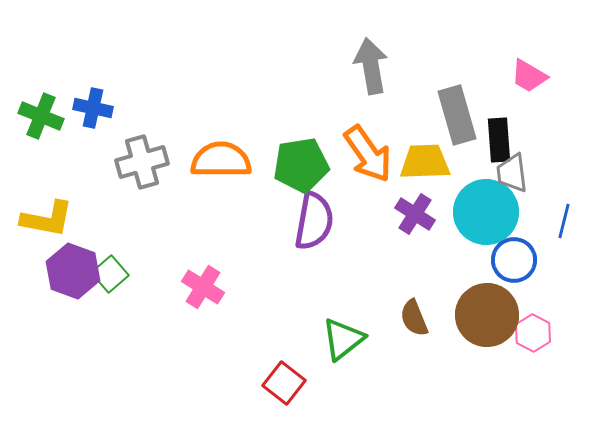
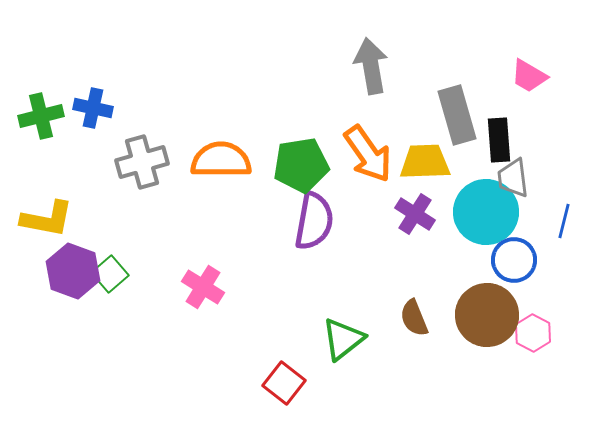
green cross: rotated 36 degrees counterclockwise
gray trapezoid: moved 1 px right, 5 px down
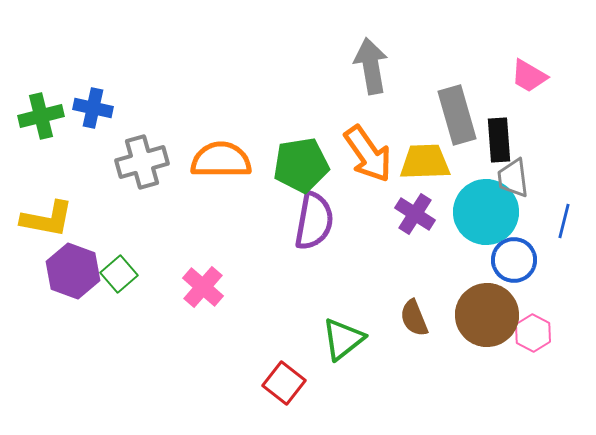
green square: moved 9 px right
pink cross: rotated 9 degrees clockwise
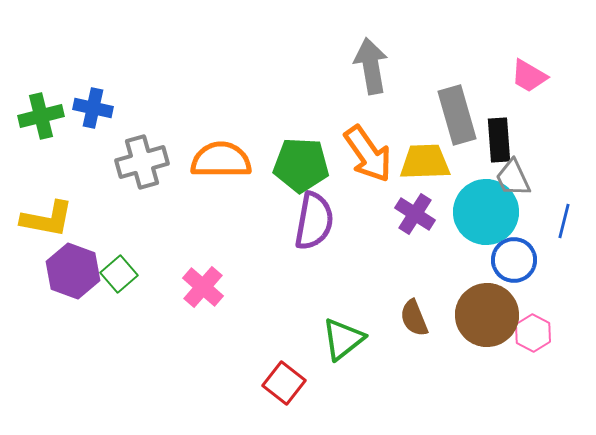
green pentagon: rotated 12 degrees clockwise
gray trapezoid: rotated 18 degrees counterclockwise
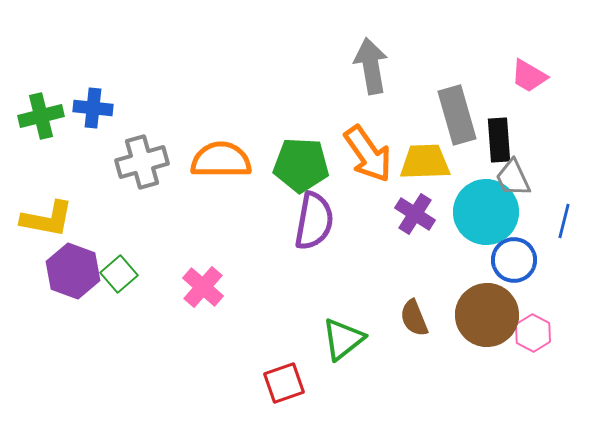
blue cross: rotated 6 degrees counterclockwise
red square: rotated 33 degrees clockwise
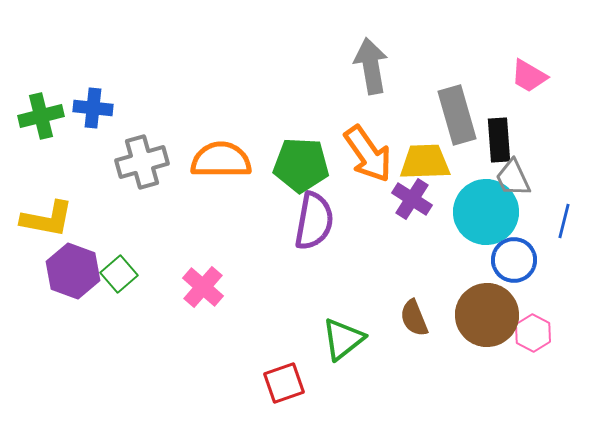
purple cross: moved 3 px left, 15 px up
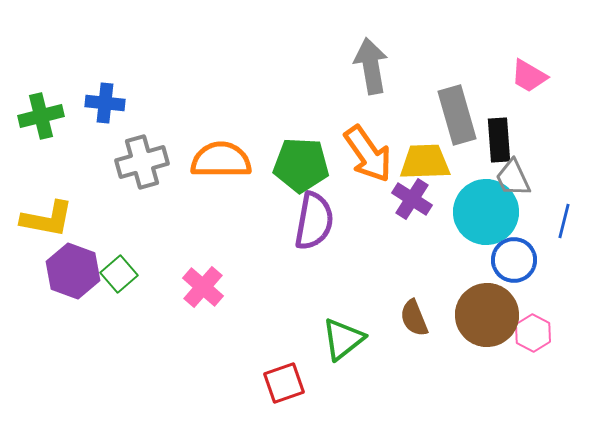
blue cross: moved 12 px right, 5 px up
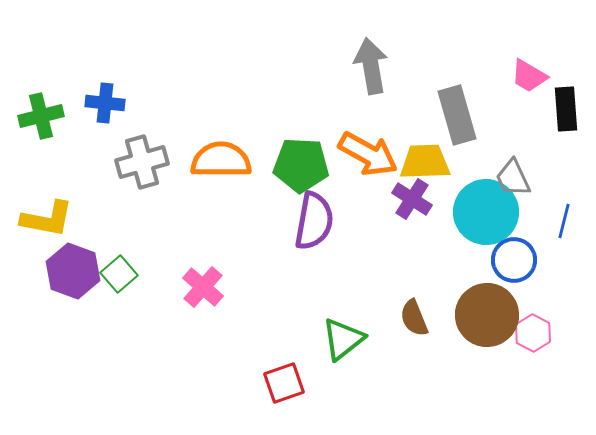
black rectangle: moved 67 px right, 31 px up
orange arrow: rotated 26 degrees counterclockwise
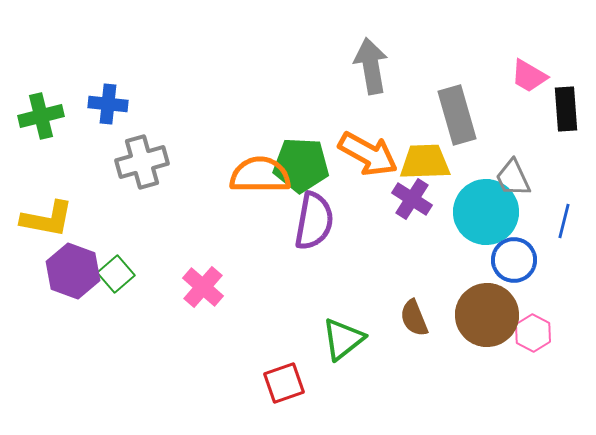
blue cross: moved 3 px right, 1 px down
orange semicircle: moved 39 px right, 15 px down
green square: moved 3 px left
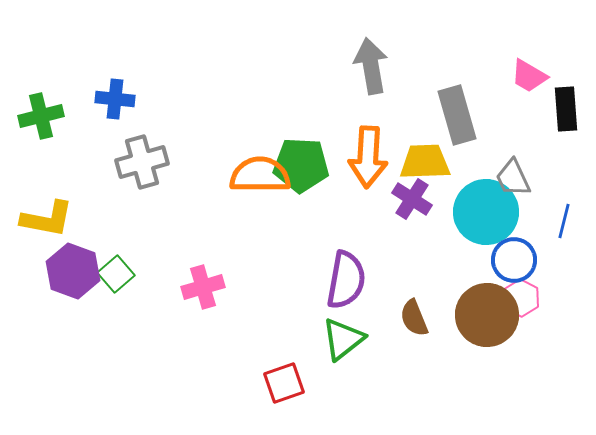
blue cross: moved 7 px right, 5 px up
orange arrow: moved 3 px down; rotated 64 degrees clockwise
purple semicircle: moved 32 px right, 59 px down
pink cross: rotated 33 degrees clockwise
pink hexagon: moved 12 px left, 35 px up
